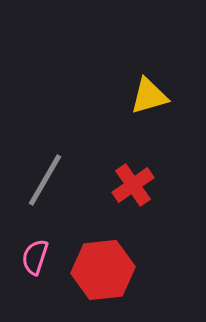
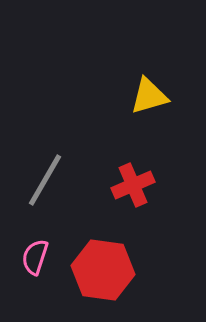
red cross: rotated 12 degrees clockwise
red hexagon: rotated 14 degrees clockwise
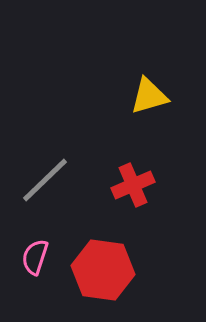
gray line: rotated 16 degrees clockwise
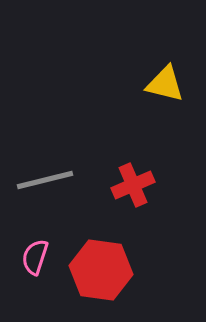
yellow triangle: moved 16 px right, 12 px up; rotated 30 degrees clockwise
gray line: rotated 30 degrees clockwise
red hexagon: moved 2 px left
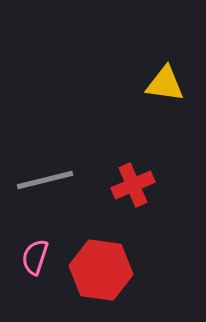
yellow triangle: rotated 6 degrees counterclockwise
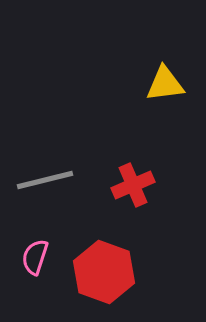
yellow triangle: rotated 15 degrees counterclockwise
red hexagon: moved 3 px right, 2 px down; rotated 12 degrees clockwise
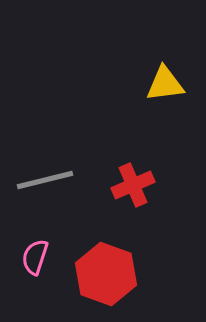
red hexagon: moved 2 px right, 2 px down
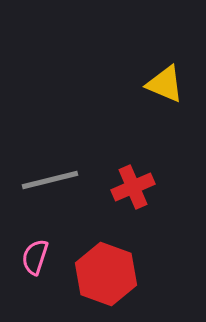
yellow triangle: rotated 30 degrees clockwise
gray line: moved 5 px right
red cross: moved 2 px down
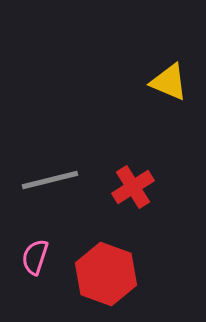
yellow triangle: moved 4 px right, 2 px up
red cross: rotated 9 degrees counterclockwise
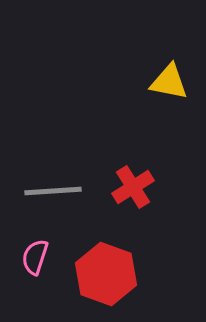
yellow triangle: rotated 12 degrees counterclockwise
gray line: moved 3 px right, 11 px down; rotated 10 degrees clockwise
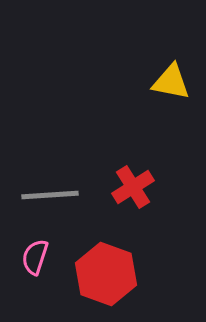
yellow triangle: moved 2 px right
gray line: moved 3 px left, 4 px down
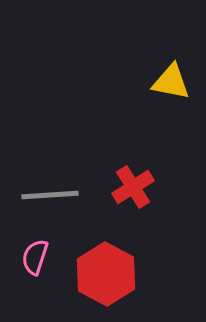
red hexagon: rotated 8 degrees clockwise
